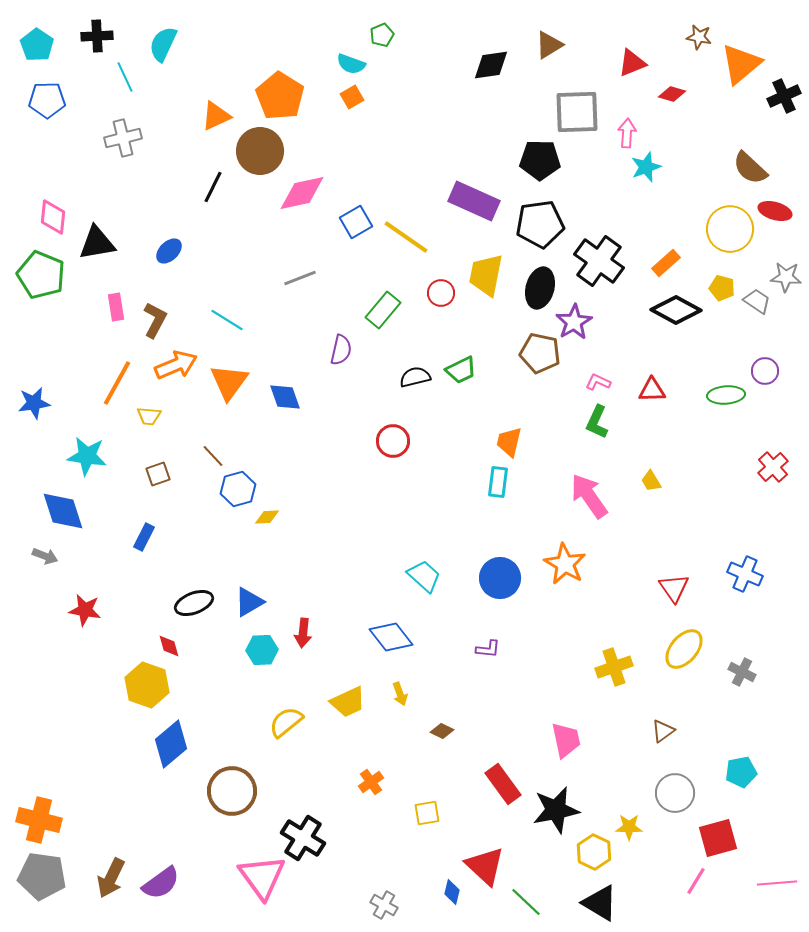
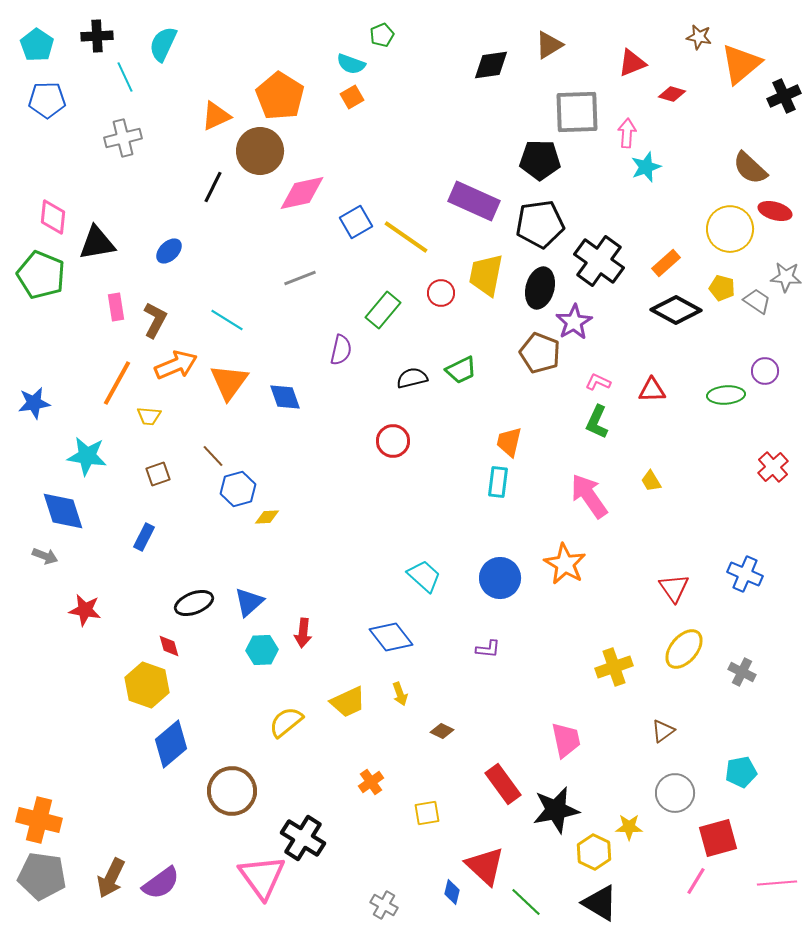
brown pentagon at (540, 353): rotated 9 degrees clockwise
black semicircle at (415, 377): moved 3 px left, 1 px down
blue triangle at (249, 602): rotated 12 degrees counterclockwise
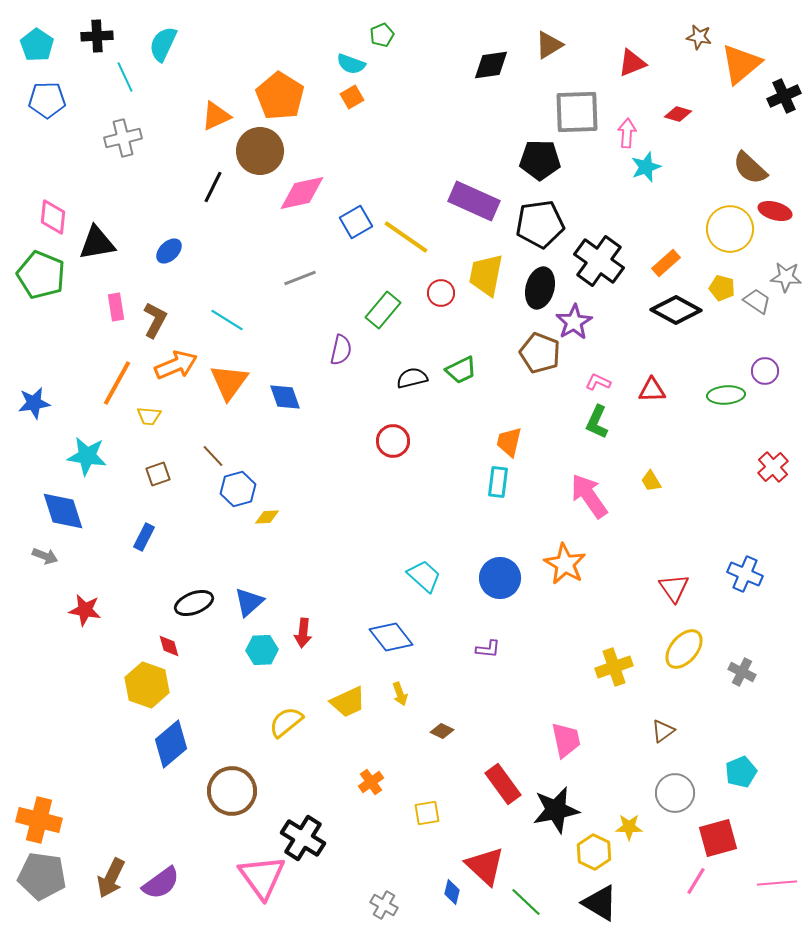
red diamond at (672, 94): moved 6 px right, 20 px down
cyan pentagon at (741, 772): rotated 12 degrees counterclockwise
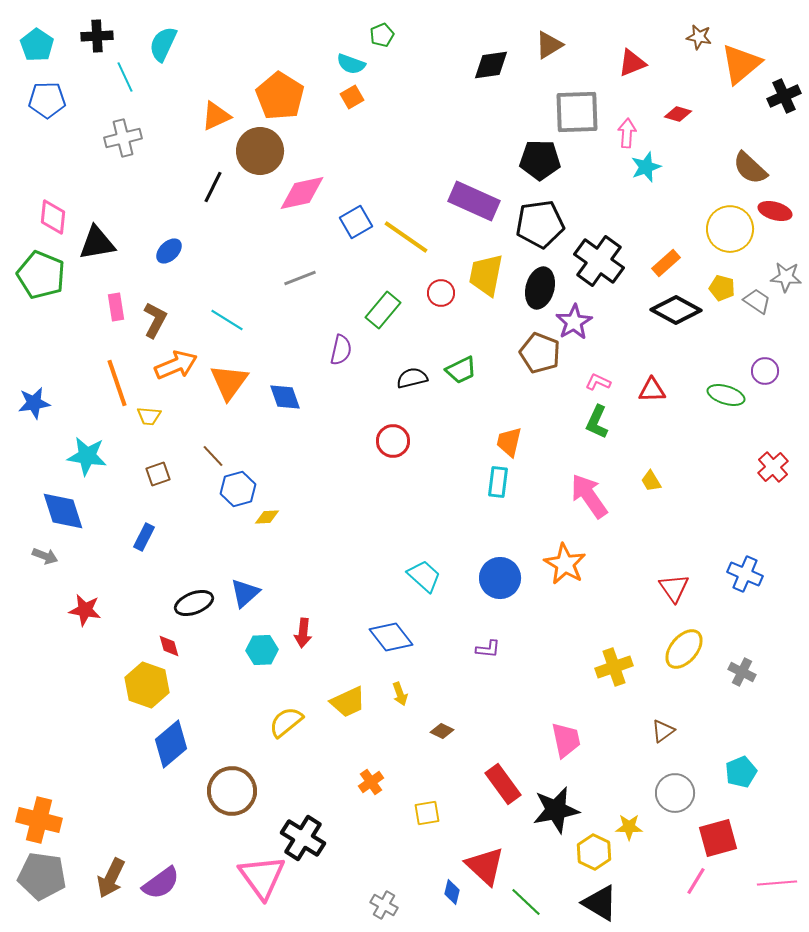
orange line at (117, 383): rotated 48 degrees counterclockwise
green ellipse at (726, 395): rotated 21 degrees clockwise
blue triangle at (249, 602): moved 4 px left, 9 px up
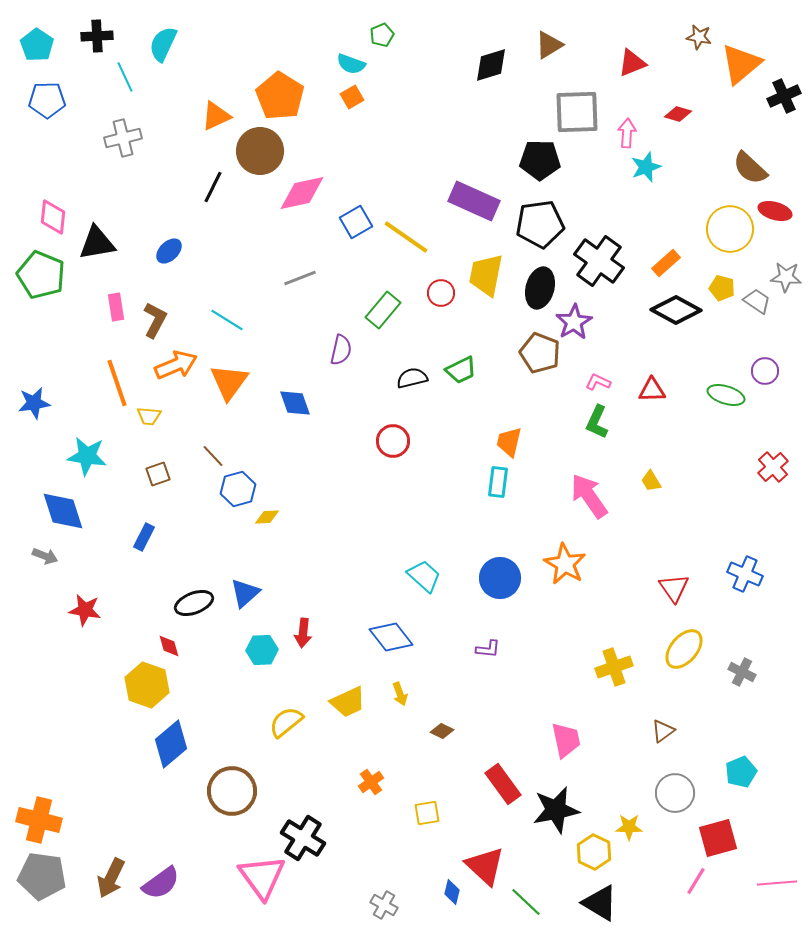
black diamond at (491, 65): rotated 9 degrees counterclockwise
blue diamond at (285, 397): moved 10 px right, 6 px down
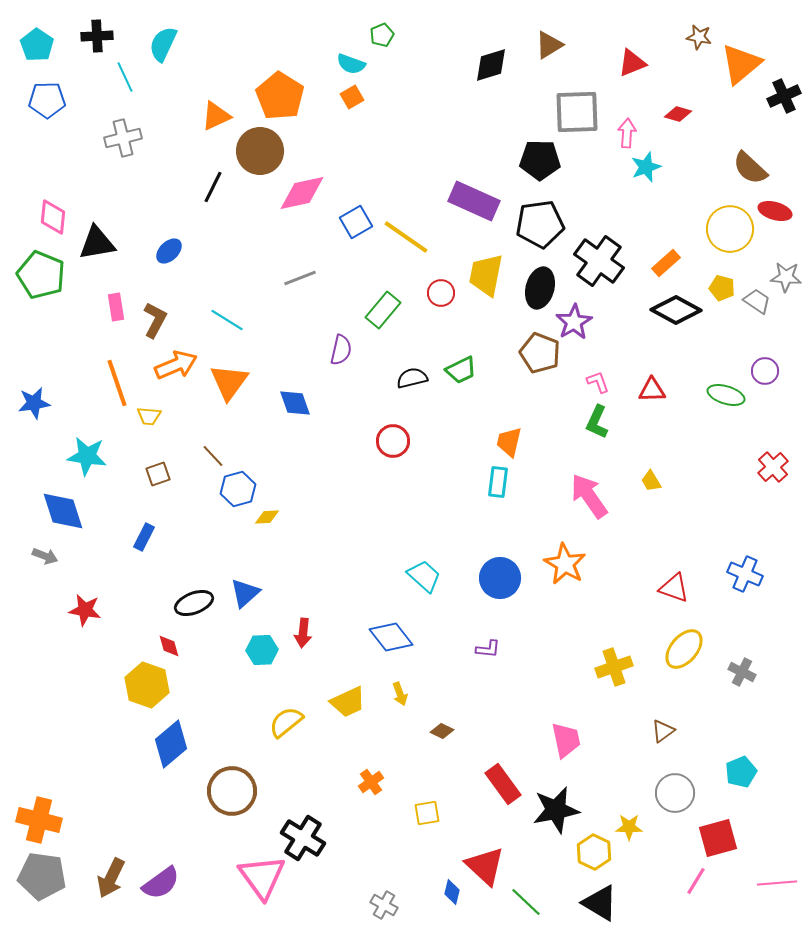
pink L-shape at (598, 382): rotated 45 degrees clockwise
red triangle at (674, 588): rotated 36 degrees counterclockwise
